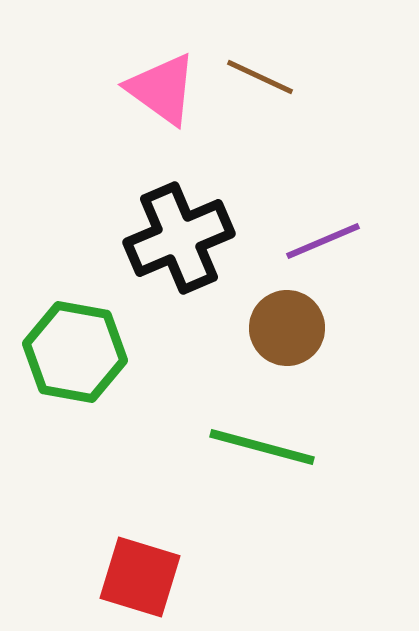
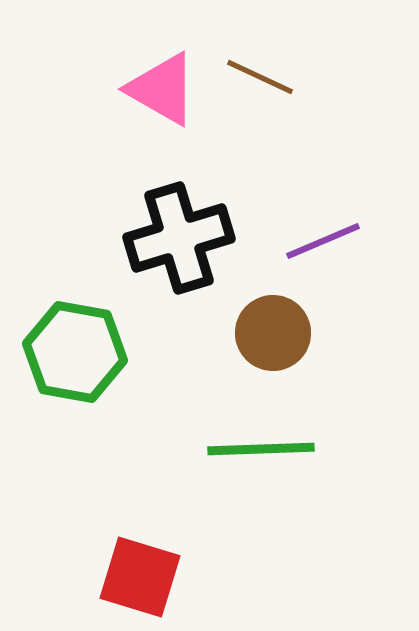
pink triangle: rotated 6 degrees counterclockwise
black cross: rotated 6 degrees clockwise
brown circle: moved 14 px left, 5 px down
green line: moved 1 px left, 2 px down; rotated 17 degrees counterclockwise
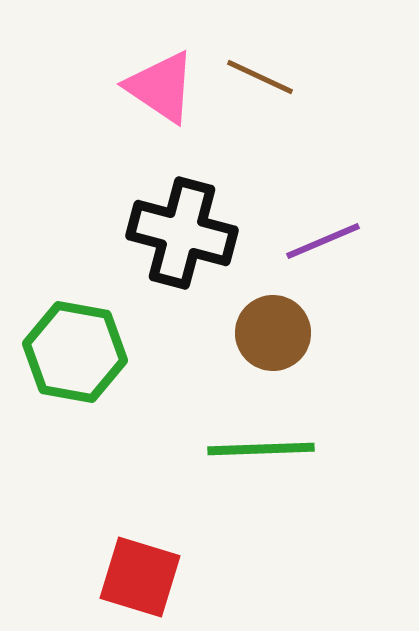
pink triangle: moved 1 px left, 2 px up; rotated 4 degrees clockwise
black cross: moved 3 px right, 5 px up; rotated 32 degrees clockwise
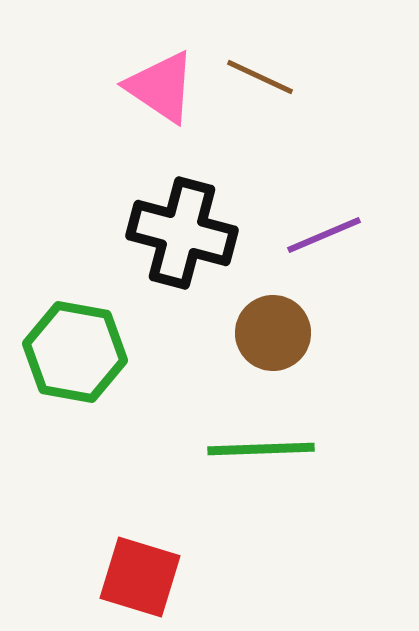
purple line: moved 1 px right, 6 px up
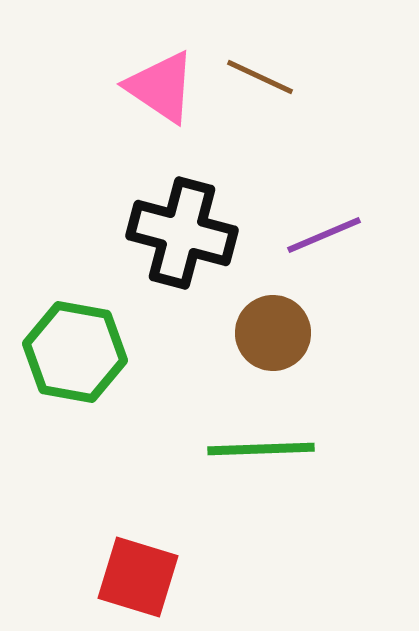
red square: moved 2 px left
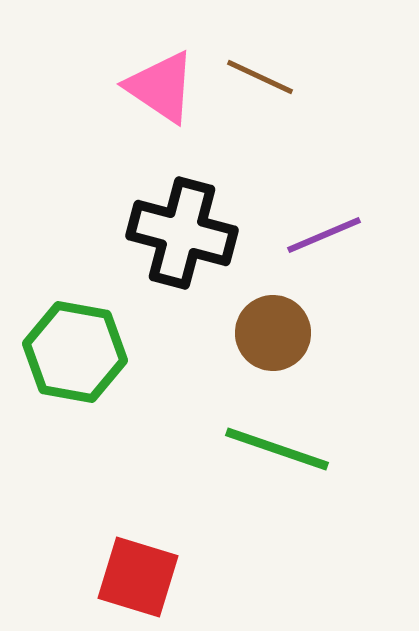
green line: moved 16 px right; rotated 21 degrees clockwise
